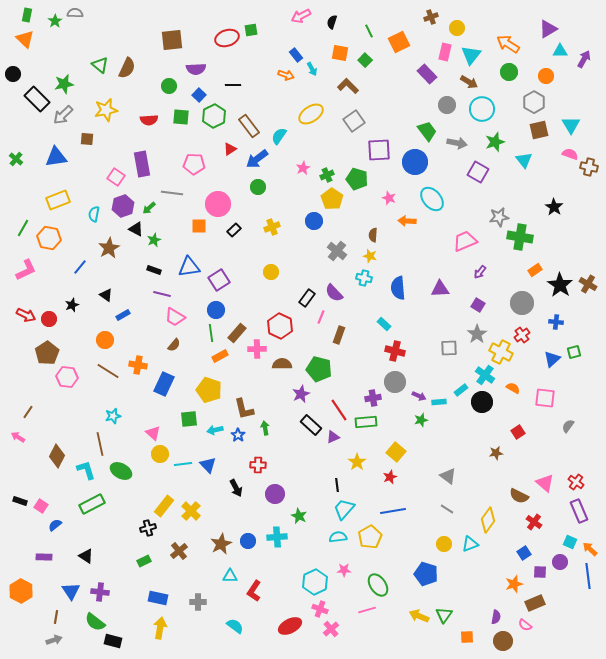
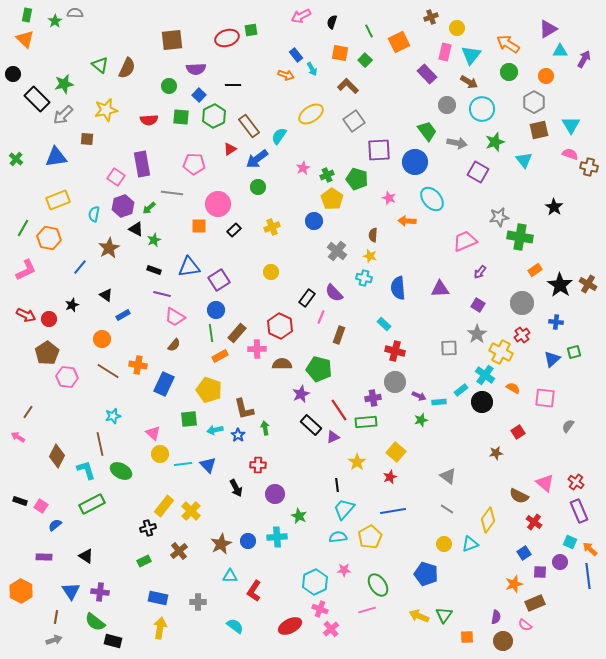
orange circle at (105, 340): moved 3 px left, 1 px up
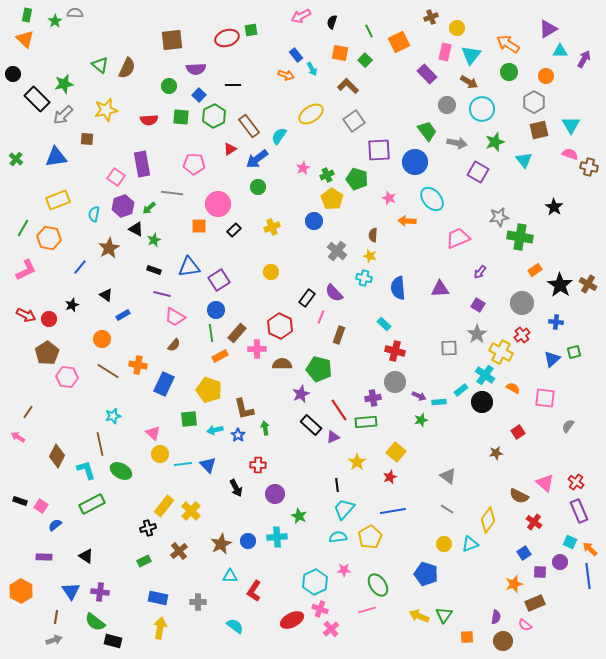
pink trapezoid at (465, 241): moved 7 px left, 3 px up
red ellipse at (290, 626): moved 2 px right, 6 px up
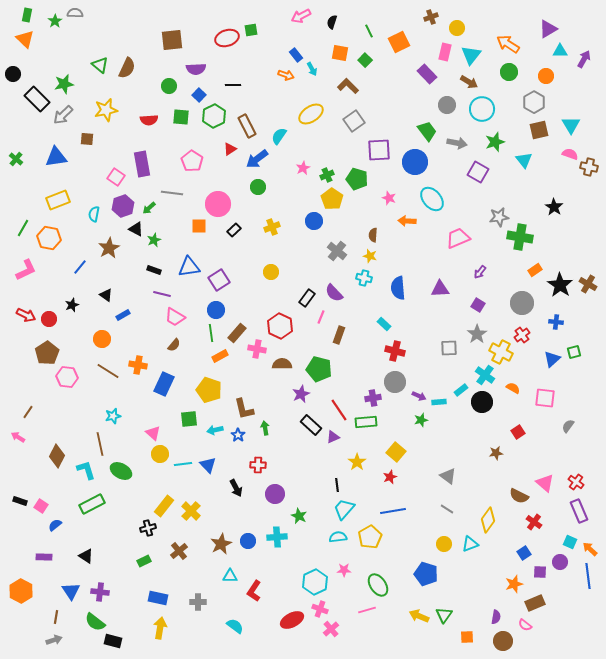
brown rectangle at (249, 126): moved 2 px left; rotated 10 degrees clockwise
pink pentagon at (194, 164): moved 2 px left, 3 px up; rotated 30 degrees clockwise
pink cross at (257, 349): rotated 12 degrees clockwise
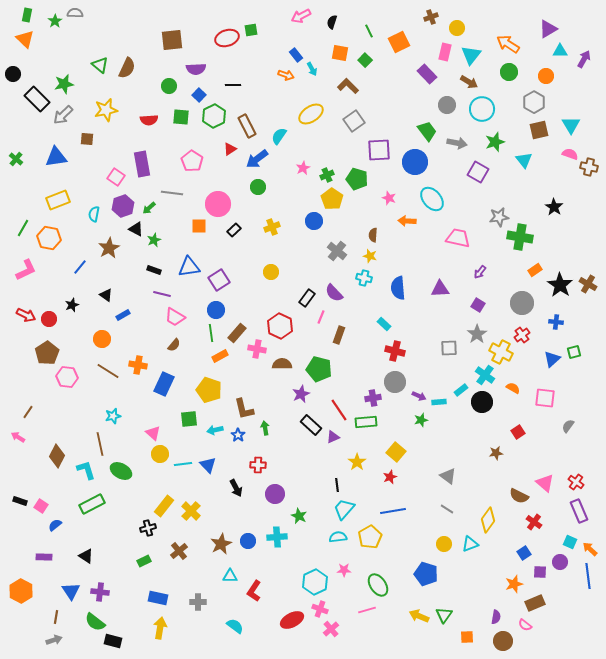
pink trapezoid at (458, 238): rotated 35 degrees clockwise
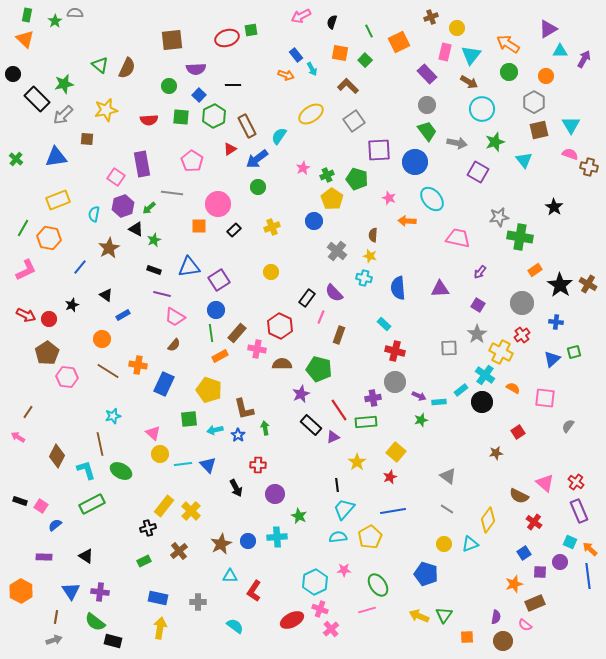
gray circle at (447, 105): moved 20 px left
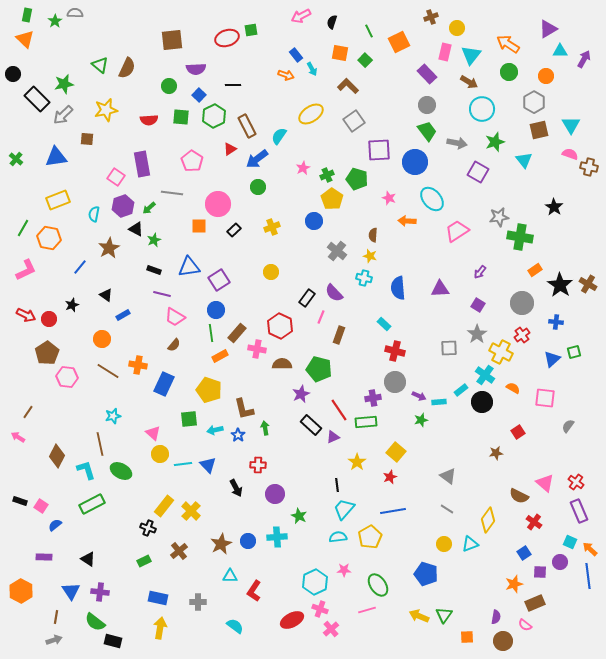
pink trapezoid at (458, 238): moved 1 px left, 7 px up; rotated 45 degrees counterclockwise
black cross at (148, 528): rotated 35 degrees clockwise
black triangle at (86, 556): moved 2 px right, 3 px down
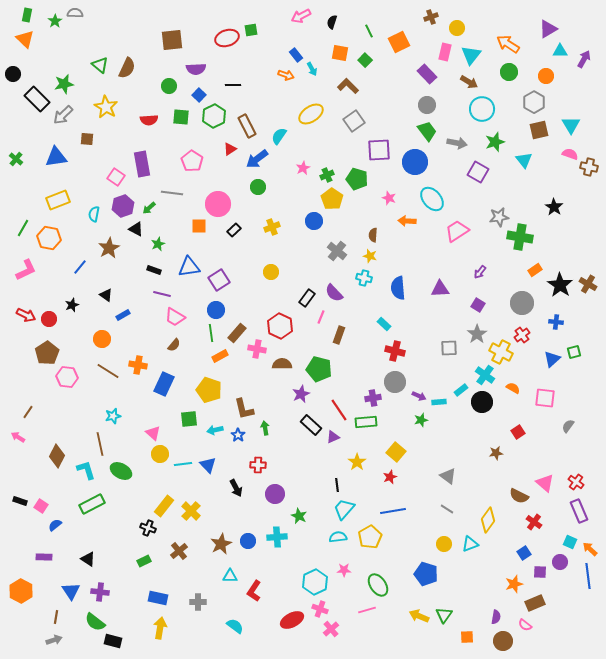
yellow star at (106, 110): moved 3 px up; rotated 30 degrees counterclockwise
green star at (154, 240): moved 4 px right, 4 px down
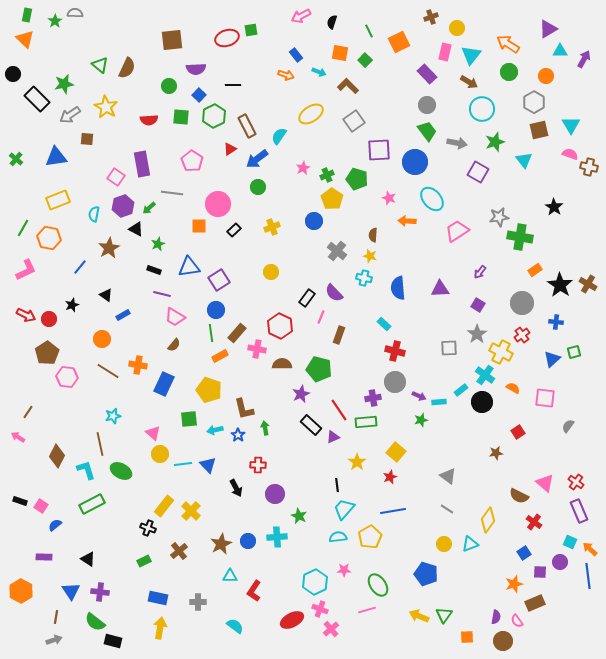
cyan arrow at (312, 69): moved 7 px right, 3 px down; rotated 40 degrees counterclockwise
gray arrow at (63, 115): moved 7 px right; rotated 10 degrees clockwise
pink semicircle at (525, 625): moved 8 px left, 4 px up; rotated 16 degrees clockwise
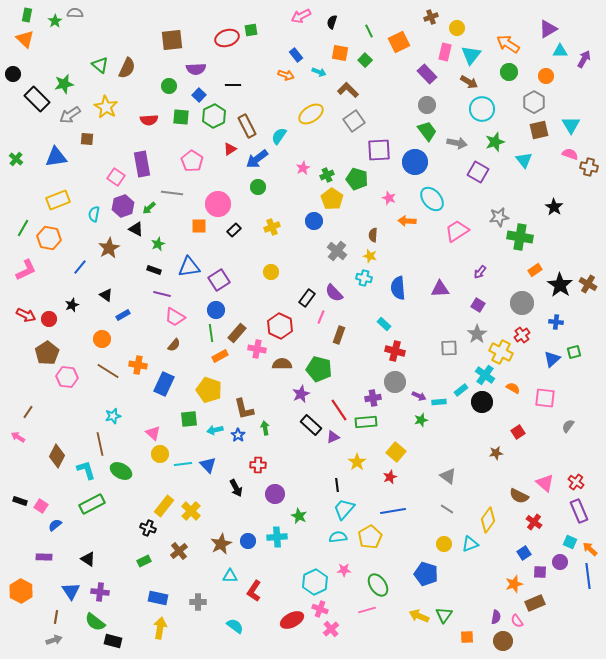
brown L-shape at (348, 86): moved 4 px down
